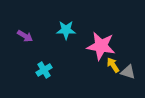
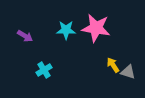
pink star: moved 5 px left, 18 px up
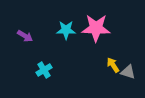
pink star: rotated 8 degrees counterclockwise
